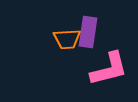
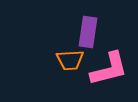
orange trapezoid: moved 3 px right, 21 px down
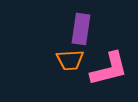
purple rectangle: moved 7 px left, 3 px up
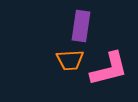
purple rectangle: moved 3 px up
